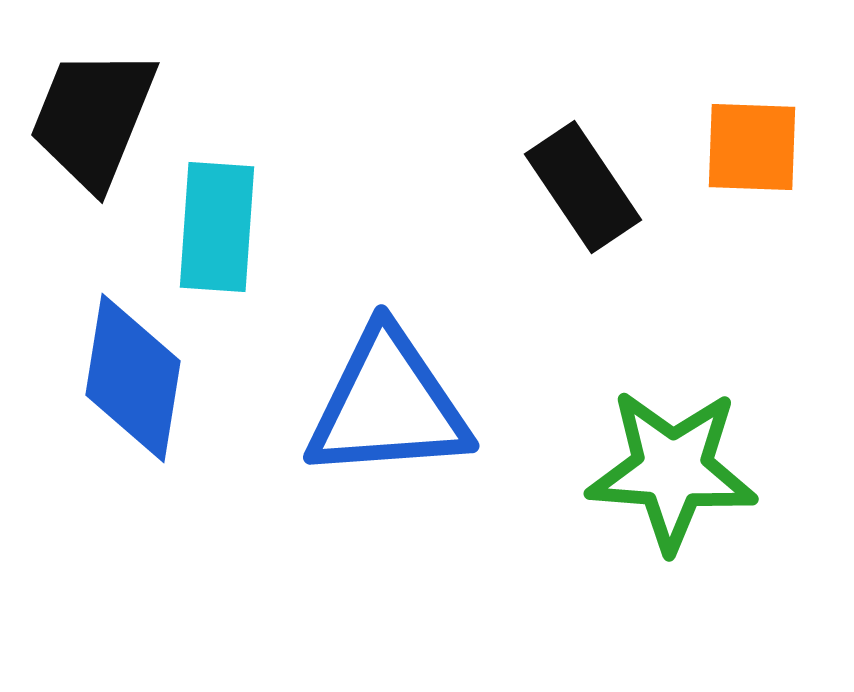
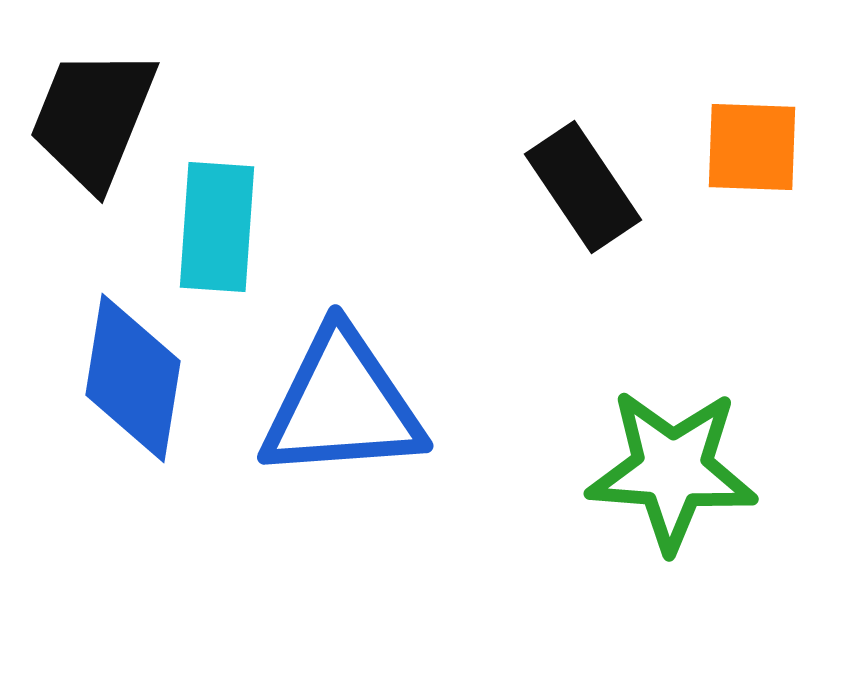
blue triangle: moved 46 px left
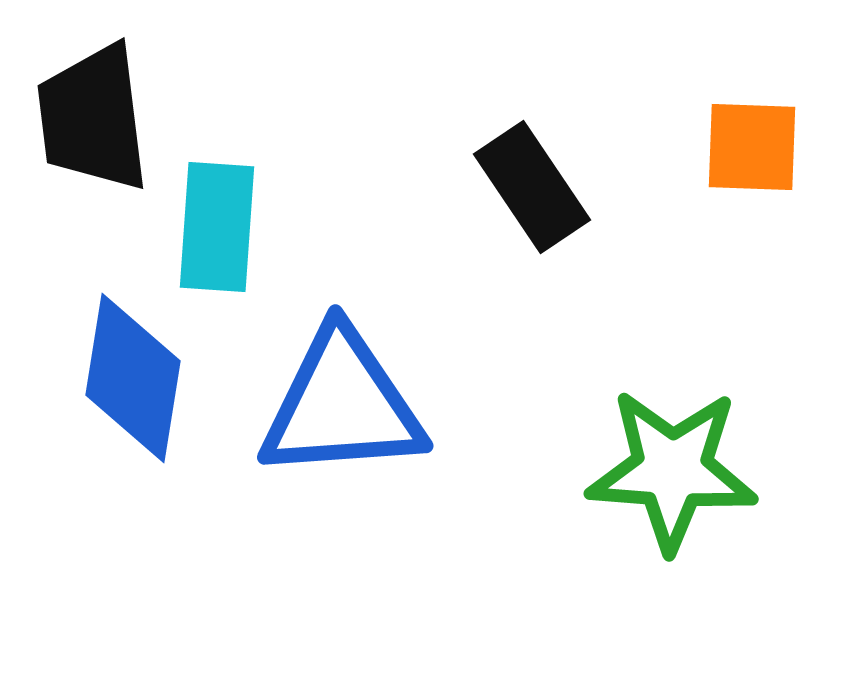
black trapezoid: rotated 29 degrees counterclockwise
black rectangle: moved 51 px left
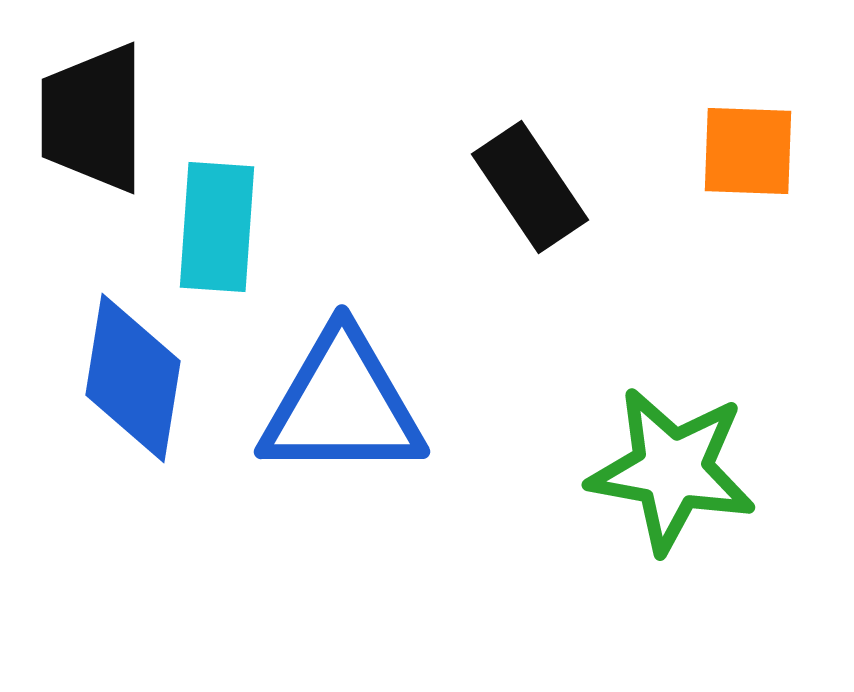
black trapezoid: rotated 7 degrees clockwise
orange square: moved 4 px left, 4 px down
black rectangle: moved 2 px left
blue triangle: rotated 4 degrees clockwise
green star: rotated 6 degrees clockwise
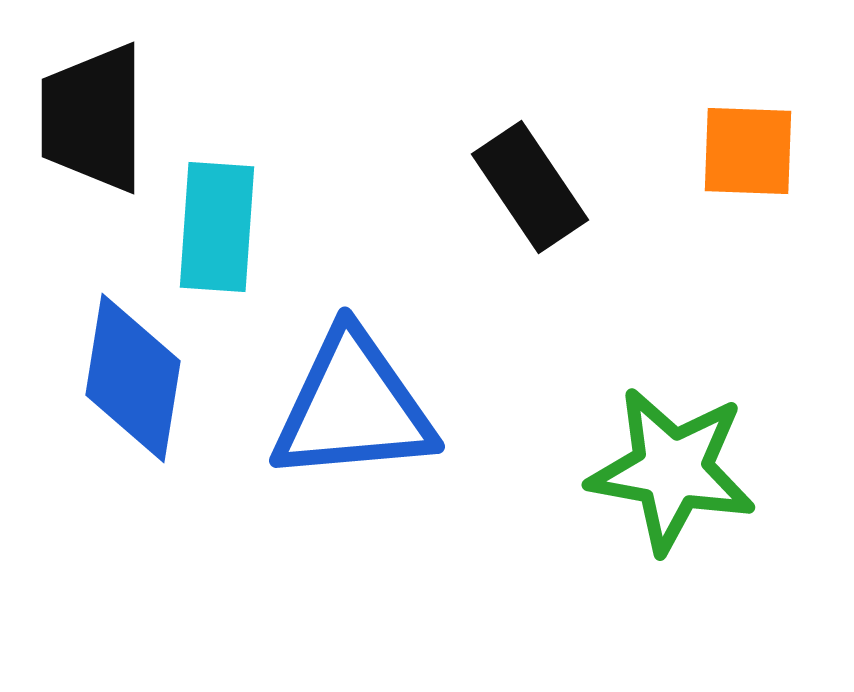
blue triangle: moved 11 px right, 2 px down; rotated 5 degrees counterclockwise
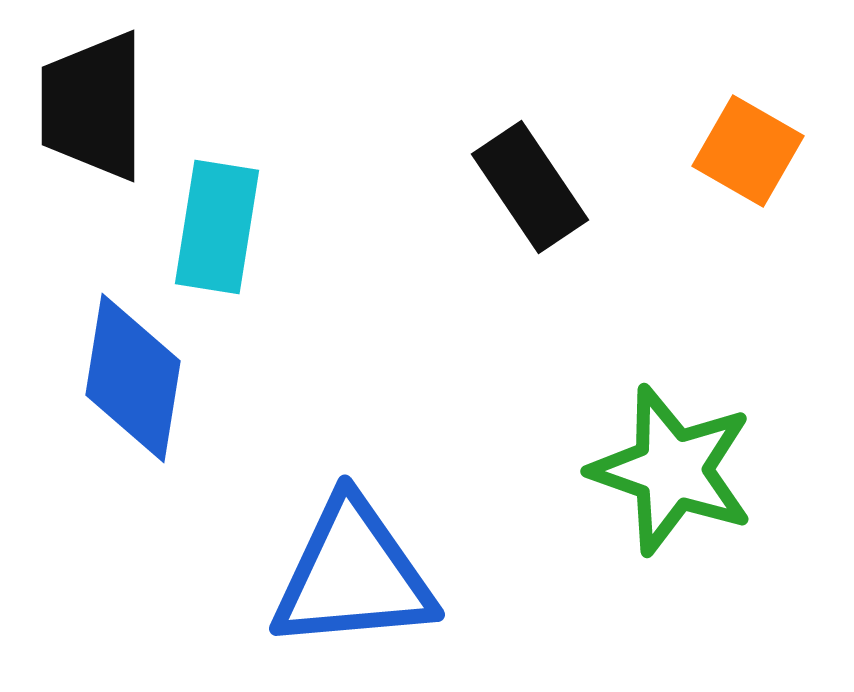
black trapezoid: moved 12 px up
orange square: rotated 28 degrees clockwise
cyan rectangle: rotated 5 degrees clockwise
blue triangle: moved 168 px down
green star: rotated 9 degrees clockwise
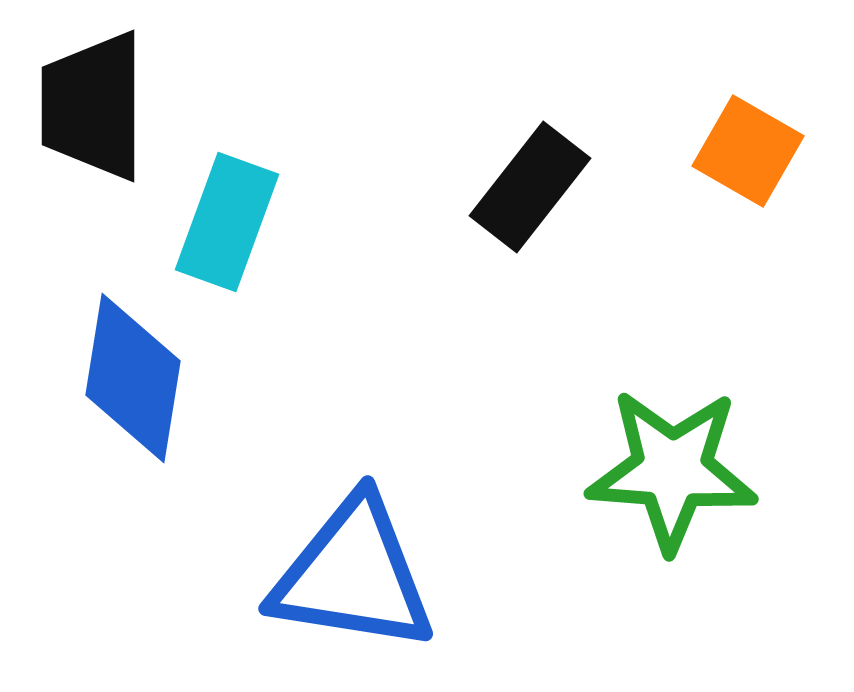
black rectangle: rotated 72 degrees clockwise
cyan rectangle: moved 10 px right, 5 px up; rotated 11 degrees clockwise
green star: rotated 15 degrees counterclockwise
blue triangle: rotated 14 degrees clockwise
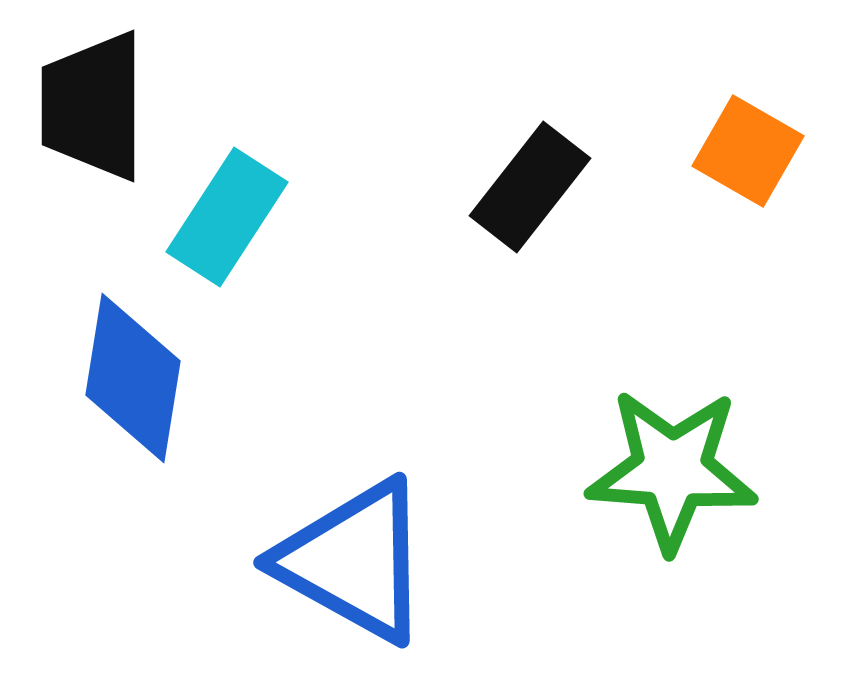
cyan rectangle: moved 5 px up; rotated 13 degrees clockwise
blue triangle: moved 1 px right, 14 px up; rotated 20 degrees clockwise
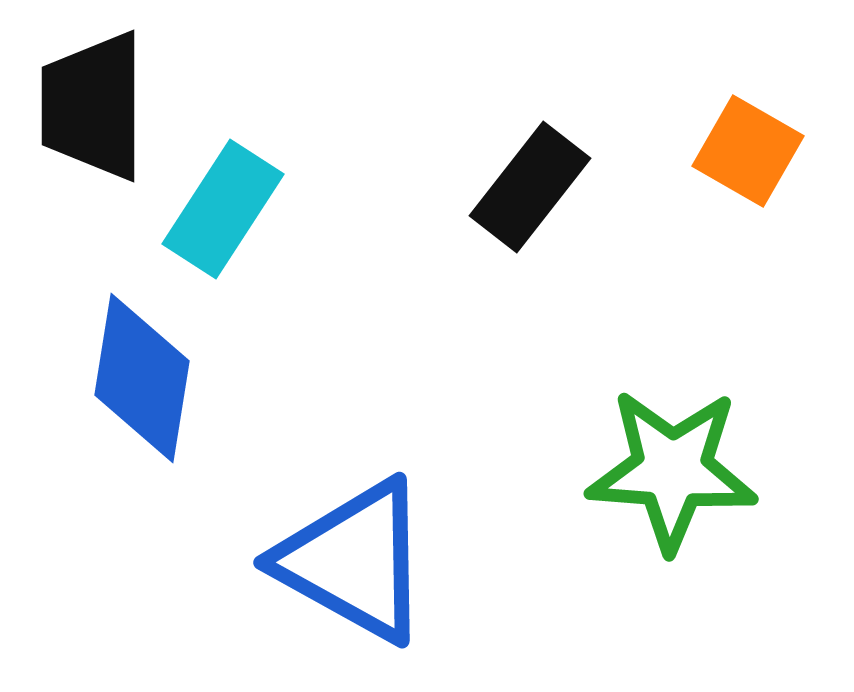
cyan rectangle: moved 4 px left, 8 px up
blue diamond: moved 9 px right
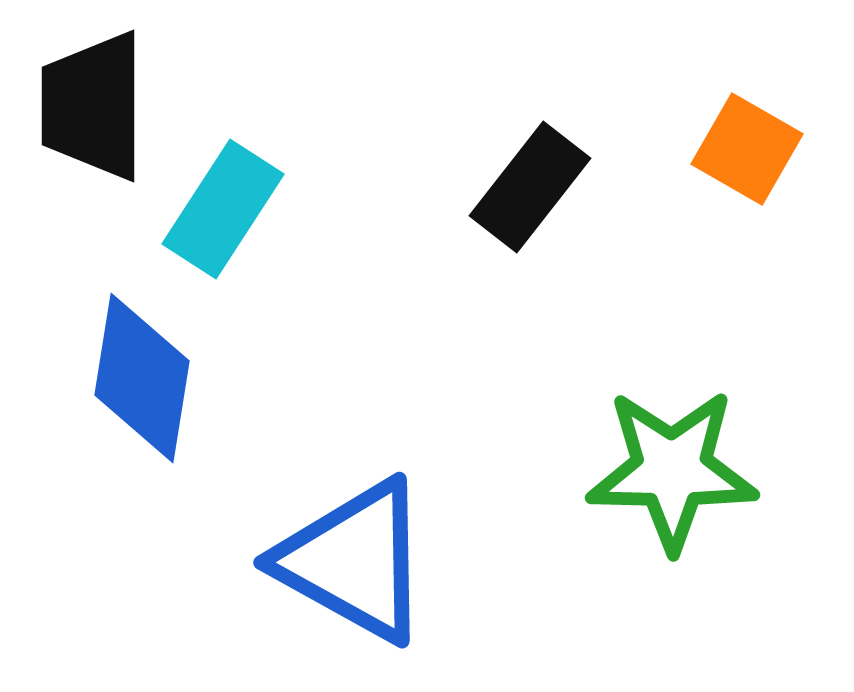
orange square: moved 1 px left, 2 px up
green star: rotated 3 degrees counterclockwise
